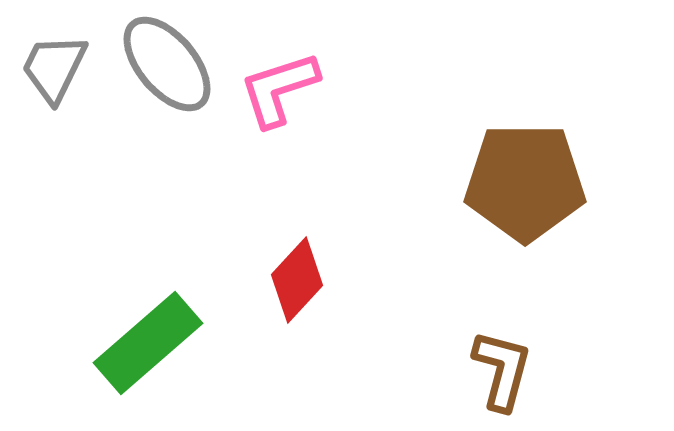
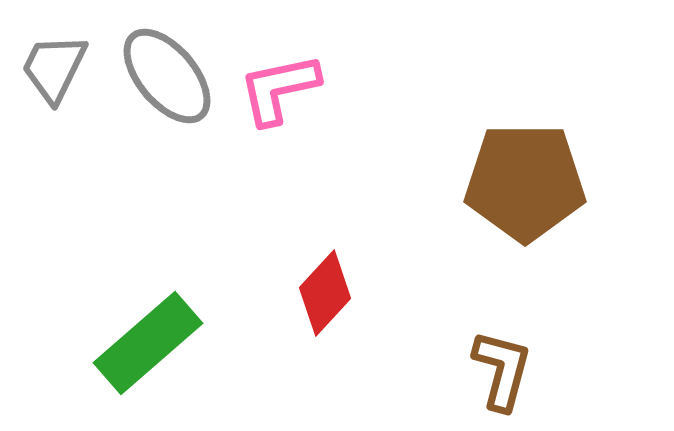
gray ellipse: moved 12 px down
pink L-shape: rotated 6 degrees clockwise
red diamond: moved 28 px right, 13 px down
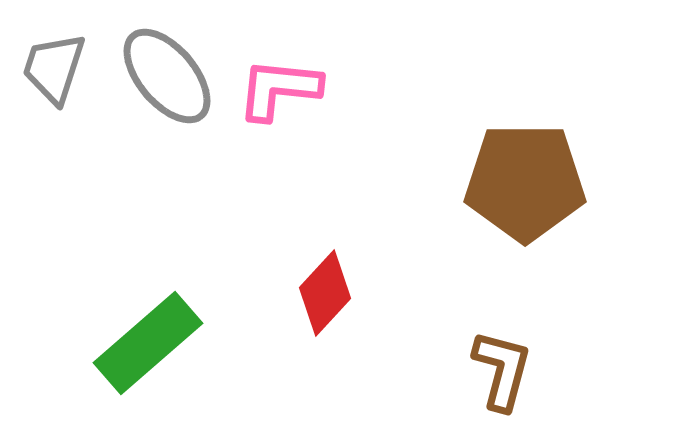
gray trapezoid: rotated 8 degrees counterclockwise
pink L-shape: rotated 18 degrees clockwise
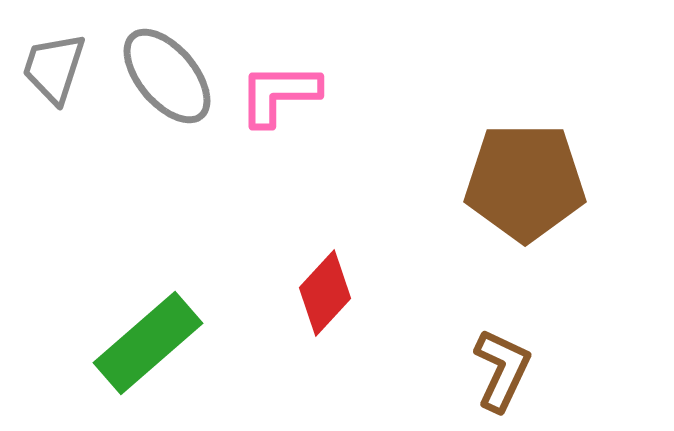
pink L-shape: moved 5 px down; rotated 6 degrees counterclockwise
brown L-shape: rotated 10 degrees clockwise
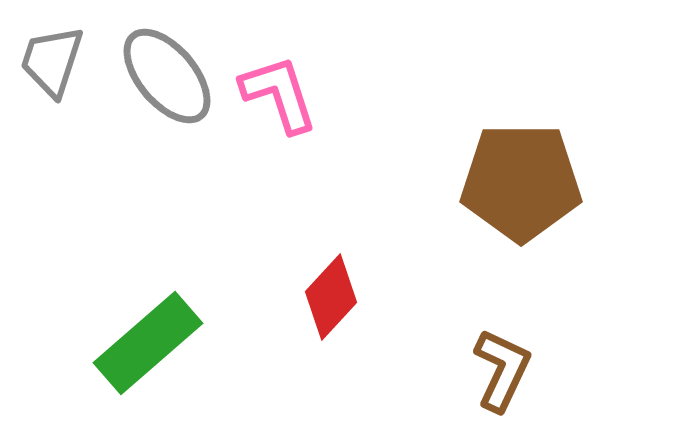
gray trapezoid: moved 2 px left, 7 px up
pink L-shape: rotated 72 degrees clockwise
brown pentagon: moved 4 px left
red diamond: moved 6 px right, 4 px down
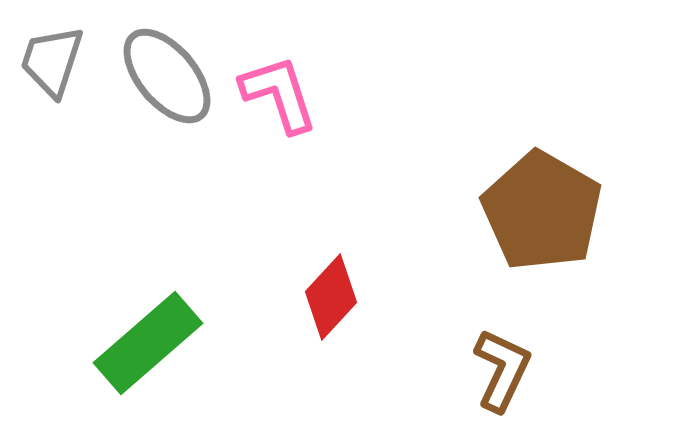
brown pentagon: moved 21 px right, 29 px down; rotated 30 degrees clockwise
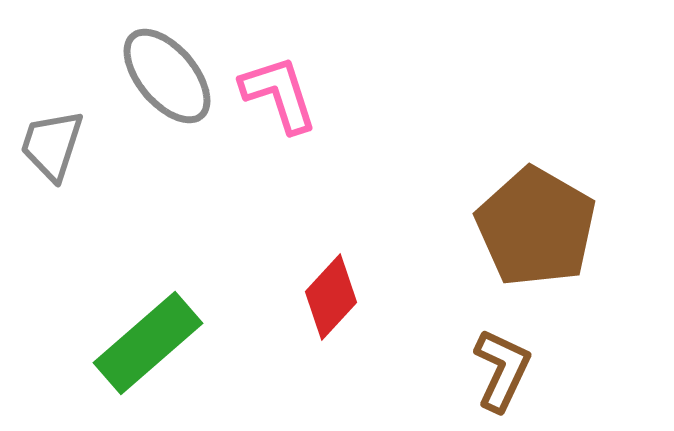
gray trapezoid: moved 84 px down
brown pentagon: moved 6 px left, 16 px down
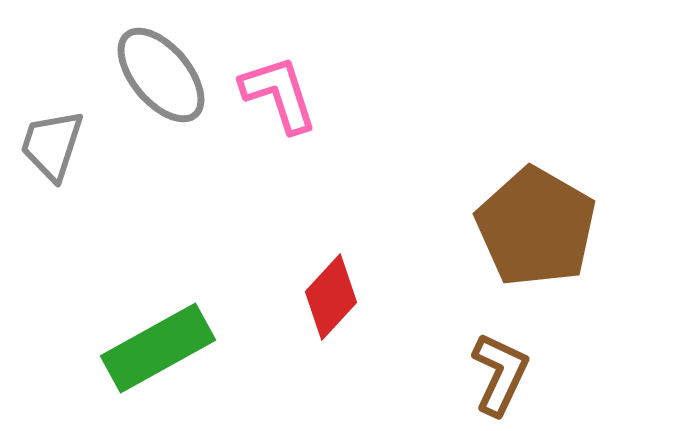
gray ellipse: moved 6 px left, 1 px up
green rectangle: moved 10 px right, 5 px down; rotated 12 degrees clockwise
brown L-shape: moved 2 px left, 4 px down
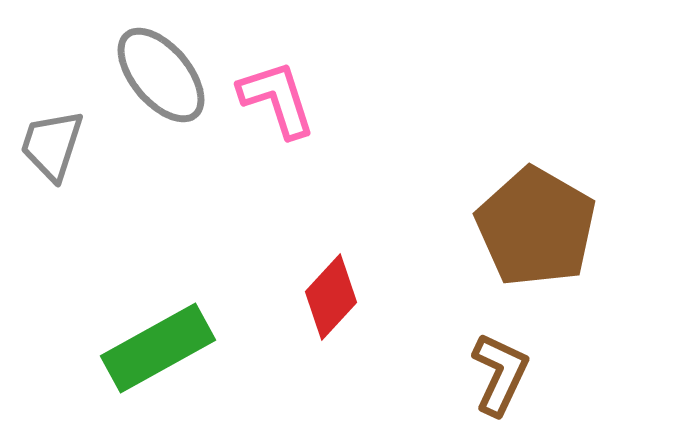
pink L-shape: moved 2 px left, 5 px down
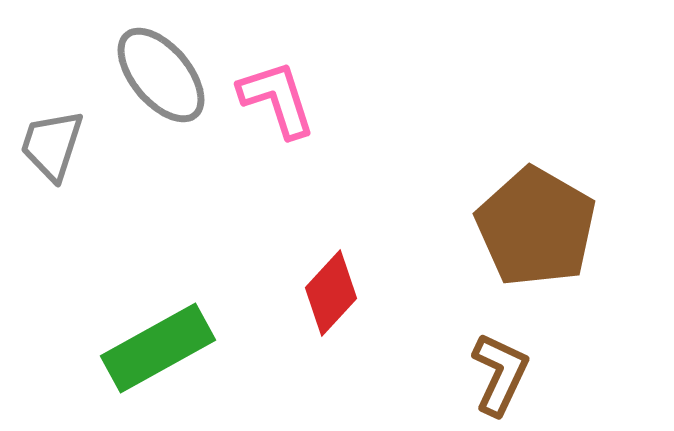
red diamond: moved 4 px up
